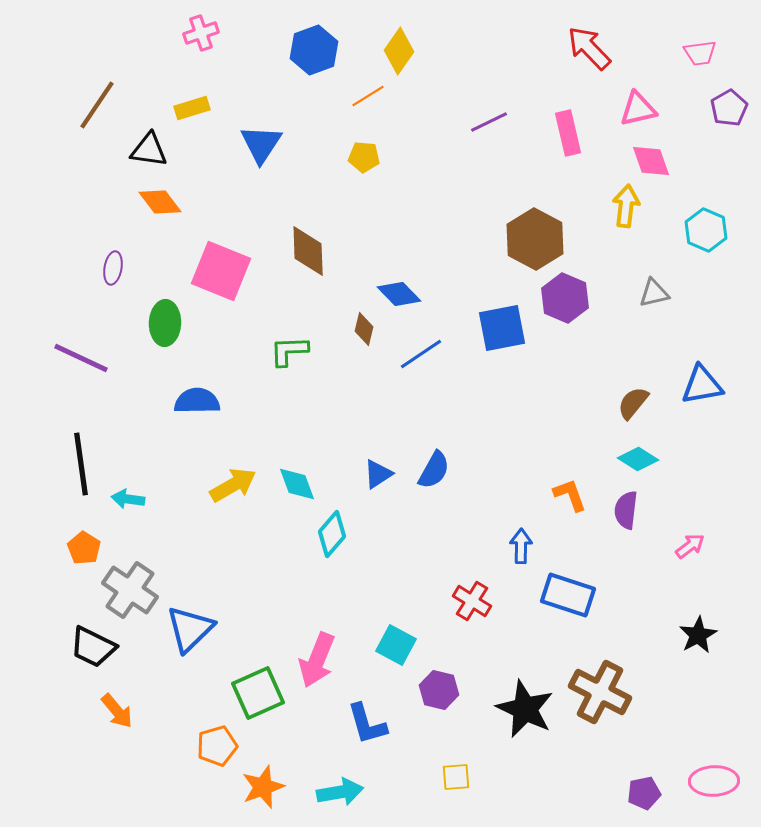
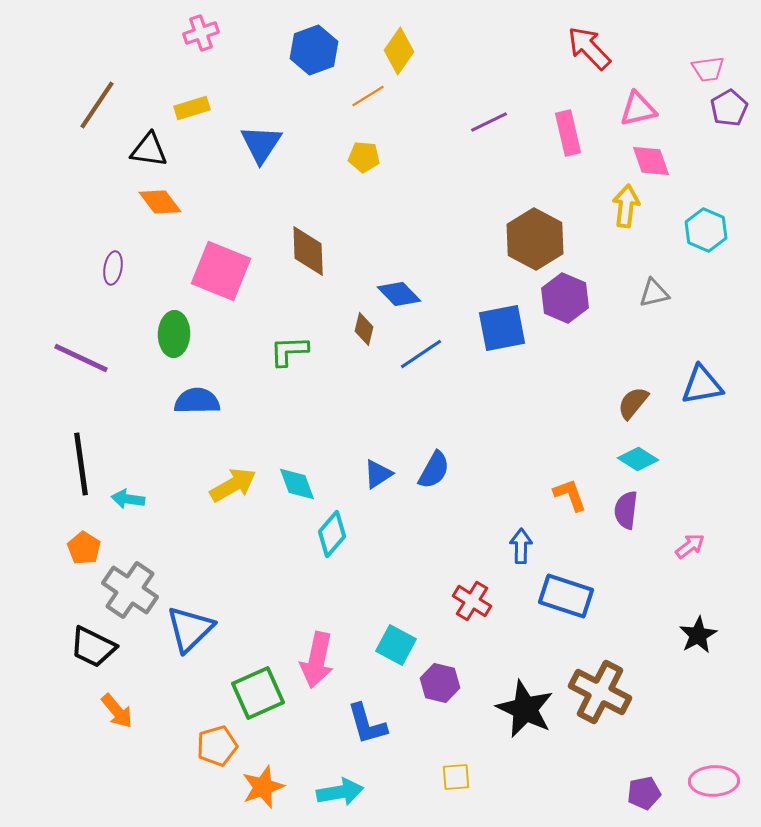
pink trapezoid at (700, 53): moved 8 px right, 16 px down
green ellipse at (165, 323): moved 9 px right, 11 px down
blue rectangle at (568, 595): moved 2 px left, 1 px down
pink arrow at (317, 660): rotated 10 degrees counterclockwise
purple hexagon at (439, 690): moved 1 px right, 7 px up
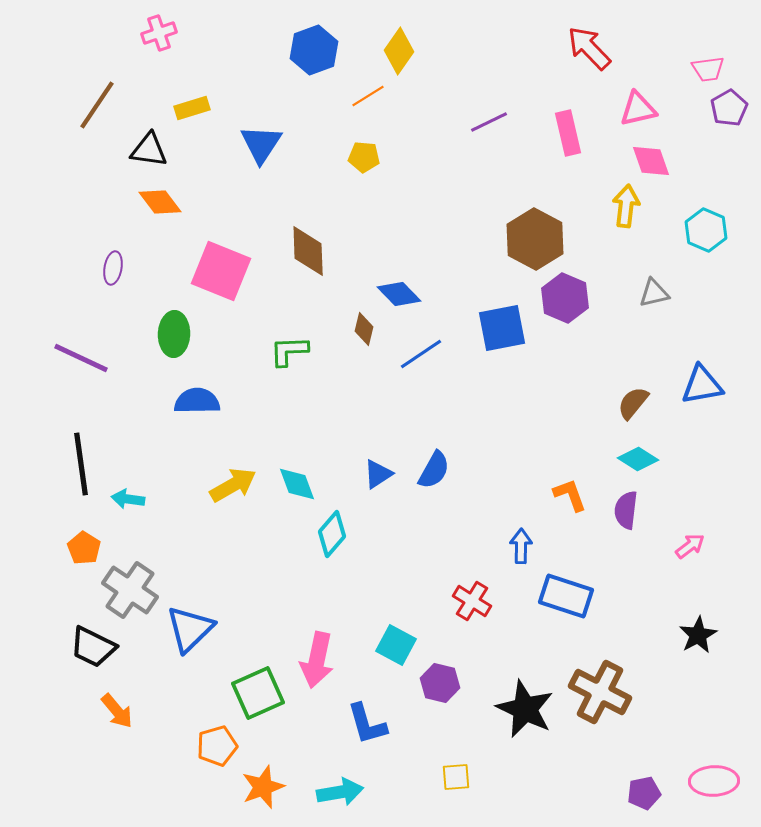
pink cross at (201, 33): moved 42 px left
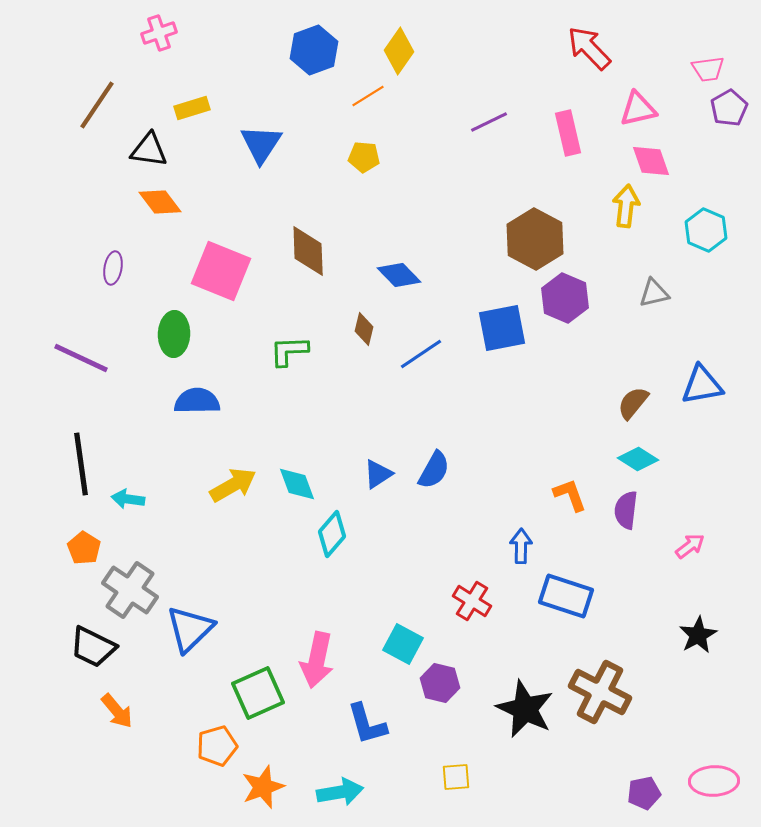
blue diamond at (399, 294): moved 19 px up
cyan square at (396, 645): moved 7 px right, 1 px up
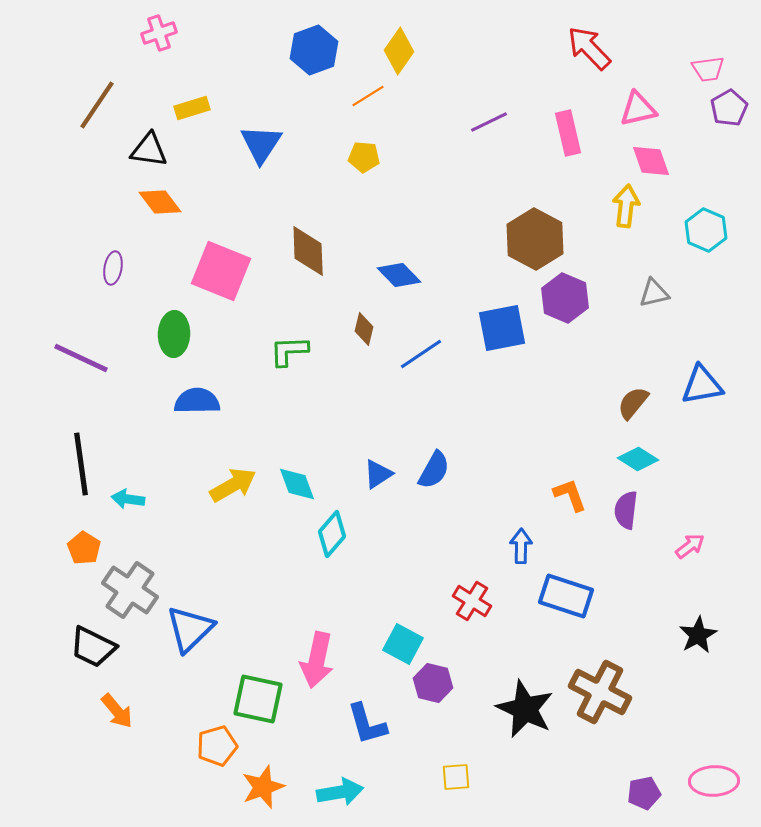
purple hexagon at (440, 683): moved 7 px left
green square at (258, 693): moved 6 px down; rotated 36 degrees clockwise
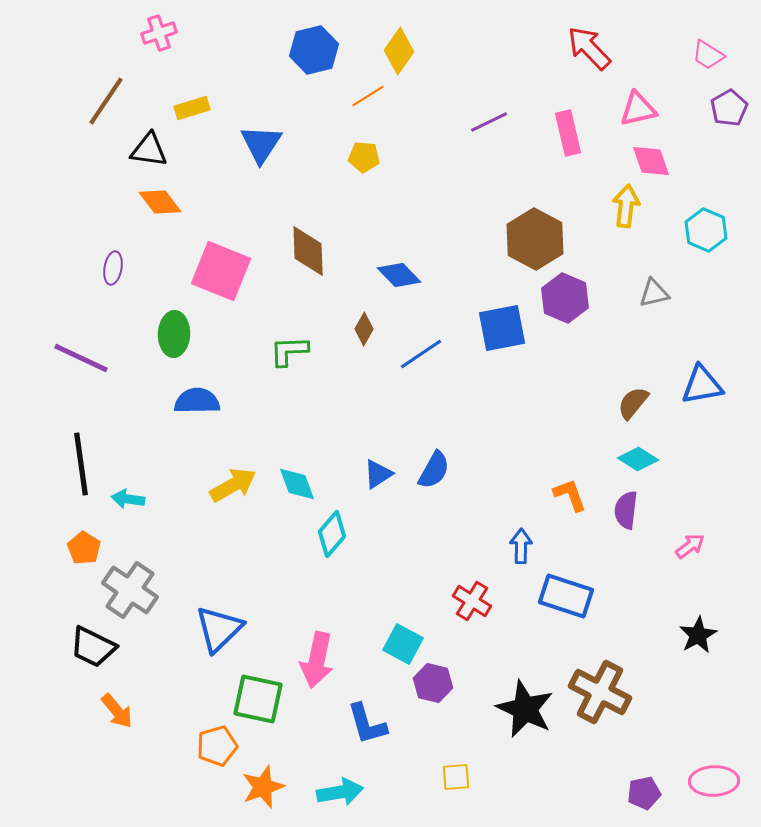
blue hexagon at (314, 50): rotated 6 degrees clockwise
pink trapezoid at (708, 69): moved 14 px up; rotated 40 degrees clockwise
brown line at (97, 105): moved 9 px right, 4 px up
brown diamond at (364, 329): rotated 16 degrees clockwise
blue triangle at (190, 629): moved 29 px right
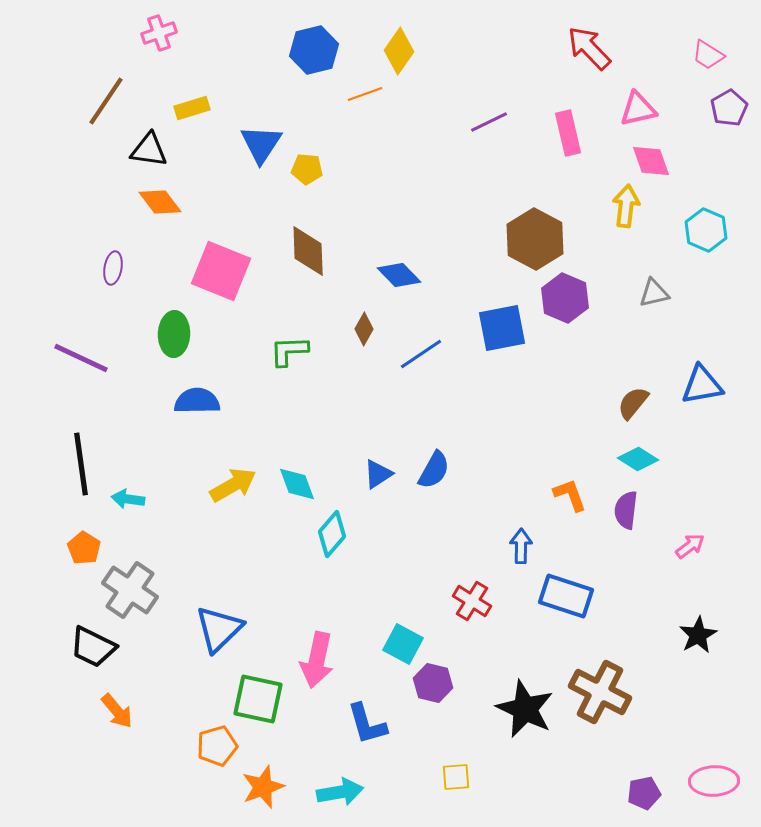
orange line at (368, 96): moved 3 px left, 2 px up; rotated 12 degrees clockwise
yellow pentagon at (364, 157): moved 57 px left, 12 px down
